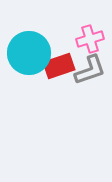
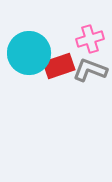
gray L-shape: rotated 140 degrees counterclockwise
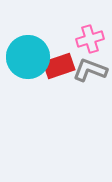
cyan circle: moved 1 px left, 4 px down
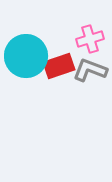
cyan circle: moved 2 px left, 1 px up
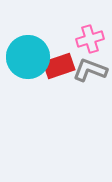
cyan circle: moved 2 px right, 1 px down
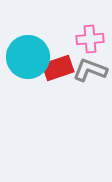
pink cross: rotated 12 degrees clockwise
red rectangle: moved 1 px left, 2 px down
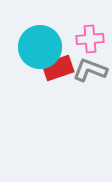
cyan circle: moved 12 px right, 10 px up
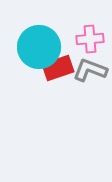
cyan circle: moved 1 px left
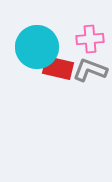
cyan circle: moved 2 px left
red rectangle: rotated 32 degrees clockwise
